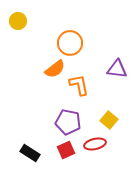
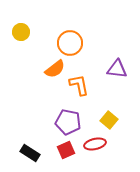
yellow circle: moved 3 px right, 11 px down
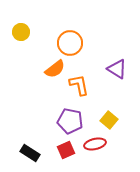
purple triangle: rotated 25 degrees clockwise
purple pentagon: moved 2 px right, 1 px up
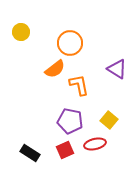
red square: moved 1 px left
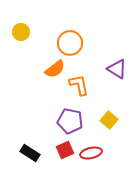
red ellipse: moved 4 px left, 9 px down
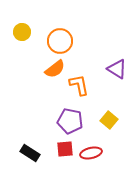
yellow circle: moved 1 px right
orange circle: moved 10 px left, 2 px up
red square: moved 1 px up; rotated 18 degrees clockwise
